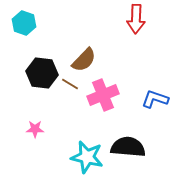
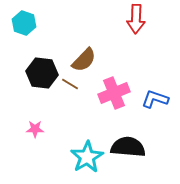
pink cross: moved 11 px right, 2 px up
cyan star: rotated 28 degrees clockwise
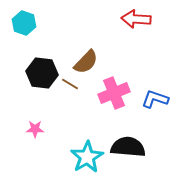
red arrow: rotated 92 degrees clockwise
brown semicircle: moved 2 px right, 2 px down
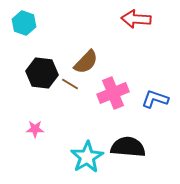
pink cross: moved 1 px left
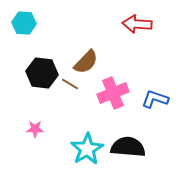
red arrow: moved 1 px right, 5 px down
cyan hexagon: rotated 15 degrees counterclockwise
cyan star: moved 8 px up
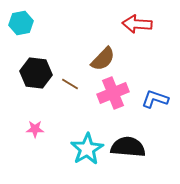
cyan hexagon: moved 3 px left; rotated 15 degrees counterclockwise
brown semicircle: moved 17 px right, 3 px up
black hexagon: moved 6 px left
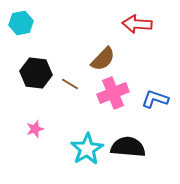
pink star: rotated 18 degrees counterclockwise
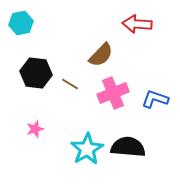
brown semicircle: moved 2 px left, 4 px up
